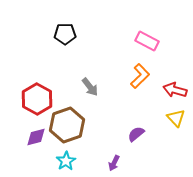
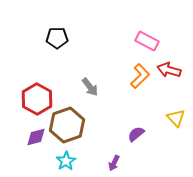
black pentagon: moved 8 px left, 4 px down
red arrow: moved 6 px left, 20 px up
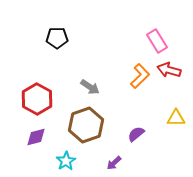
pink rectangle: moved 10 px right; rotated 30 degrees clockwise
gray arrow: rotated 18 degrees counterclockwise
yellow triangle: rotated 48 degrees counterclockwise
brown hexagon: moved 19 px right
purple arrow: rotated 21 degrees clockwise
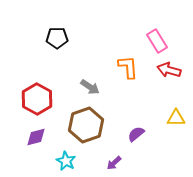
orange L-shape: moved 12 px left, 9 px up; rotated 50 degrees counterclockwise
cyan star: rotated 12 degrees counterclockwise
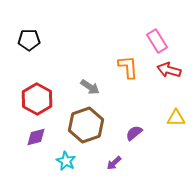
black pentagon: moved 28 px left, 2 px down
purple semicircle: moved 2 px left, 1 px up
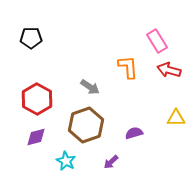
black pentagon: moved 2 px right, 2 px up
purple semicircle: rotated 24 degrees clockwise
purple arrow: moved 3 px left, 1 px up
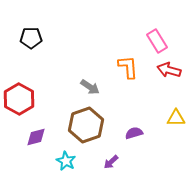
red hexagon: moved 18 px left
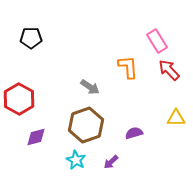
red arrow: rotated 30 degrees clockwise
cyan star: moved 10 px right, 1 px up
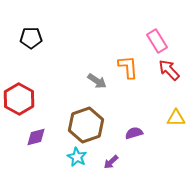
gray arrow: moved 7 px right, 6 px up
cyan star: moved 1 px right, 3 px up
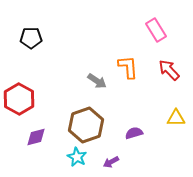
pink rectangle: moved 1 px left, 11 px up
purple arrow: rotated 14 degrees clockwise
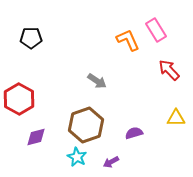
orange L-shape: moved 27 px up; rotated 20 degrees counterclockwise
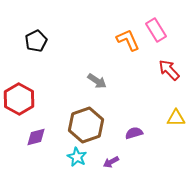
black pentagon: moved 5 px right, 3 px down; rotated 25 degrees counterclockwise
